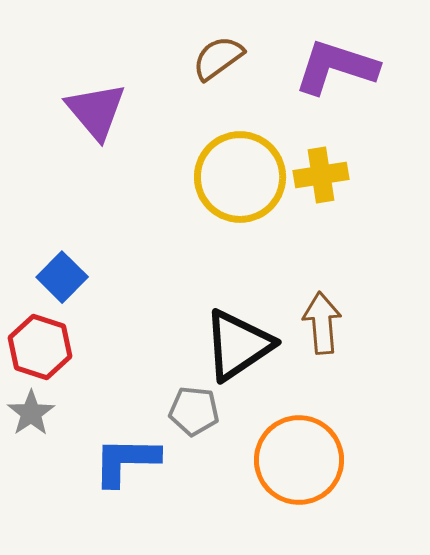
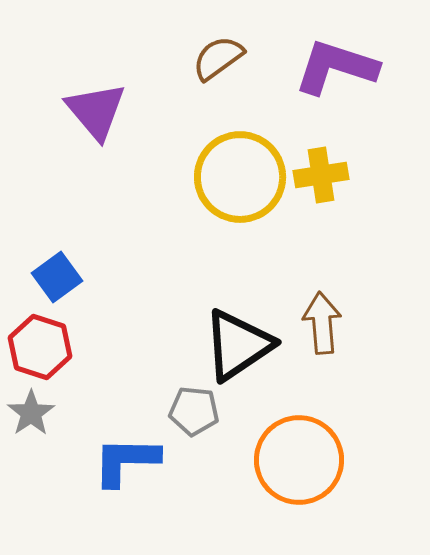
blue square: moved 5 px left; rotated 9 degrees clockwise
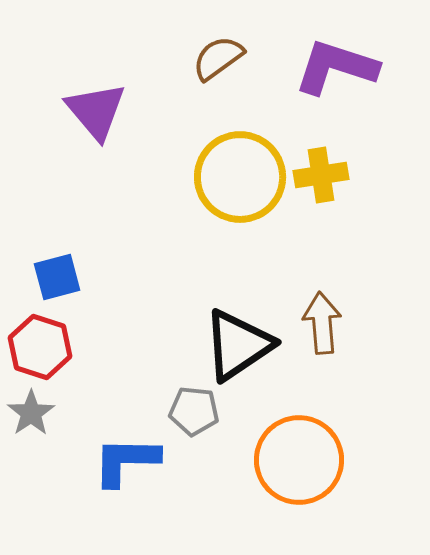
blue square: rotated 21 degrees clockwise
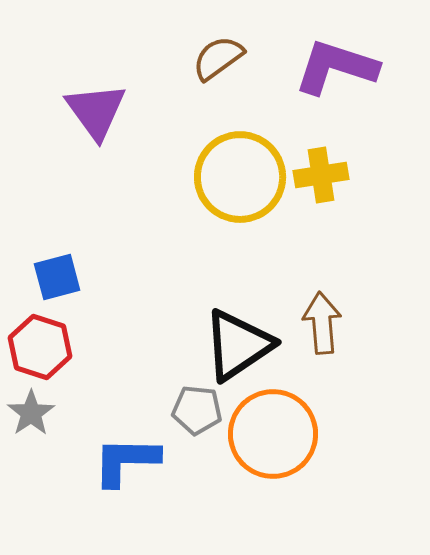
purple triangle: rotated 4 degrees clockwise
gray pentagon: moved 3 px right, 1 px up
orange circle: moved 26 px left, 26 px up
